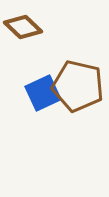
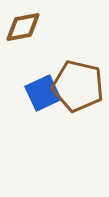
brown diamond: rotated 54 degrees counterclockwise
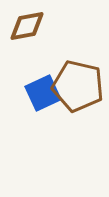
brown diamond: moved 4 px right, 1 px up
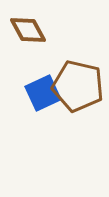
brown diamond: moved 1 px right, 4 px down; rotated 72 degrees clockwise
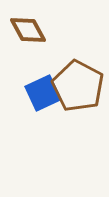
brown pentagon: rotated 15 degrees clockwise
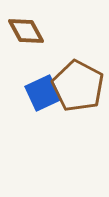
brown diamond: moved 2 px left, 1 px down
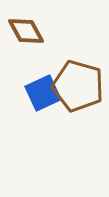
brown pentagon: rotated 12 degrees counterclockwise
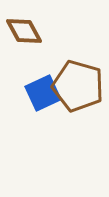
brown diamond: moved 2 px left
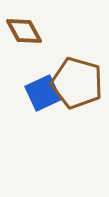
brown pentagon: moved 1 px left, 3 px up
